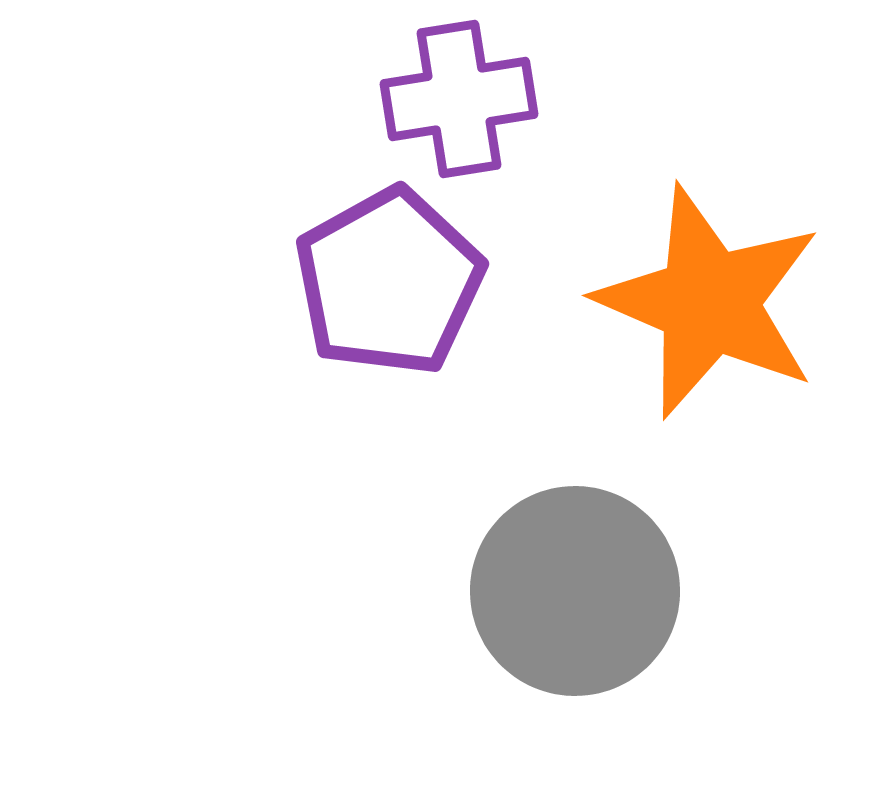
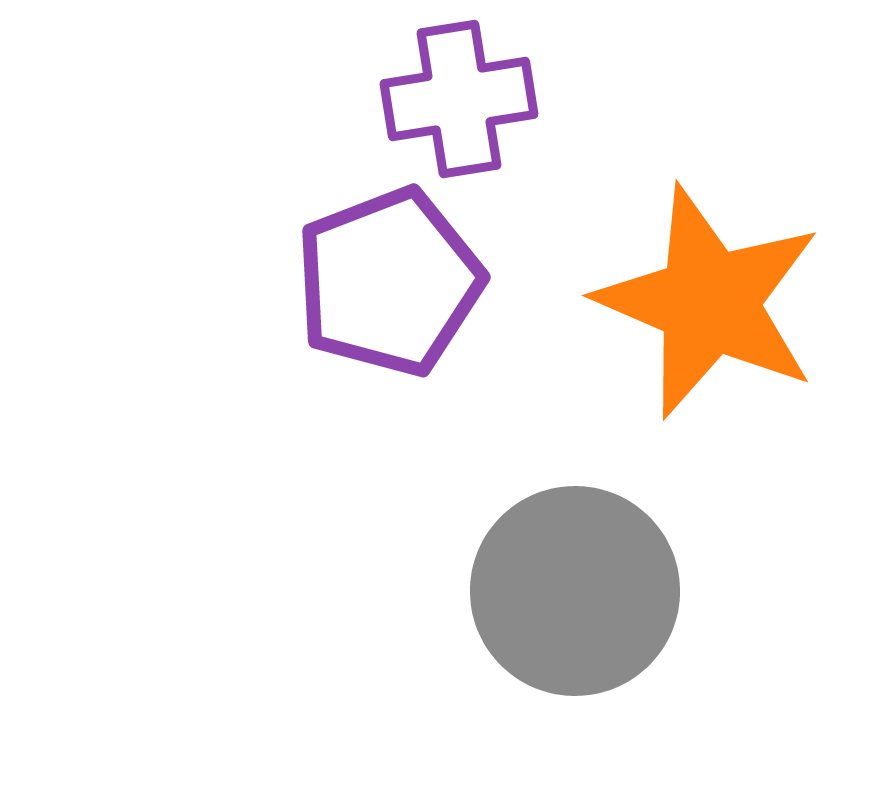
purple pentagon: rotated 8 degrees clockwise
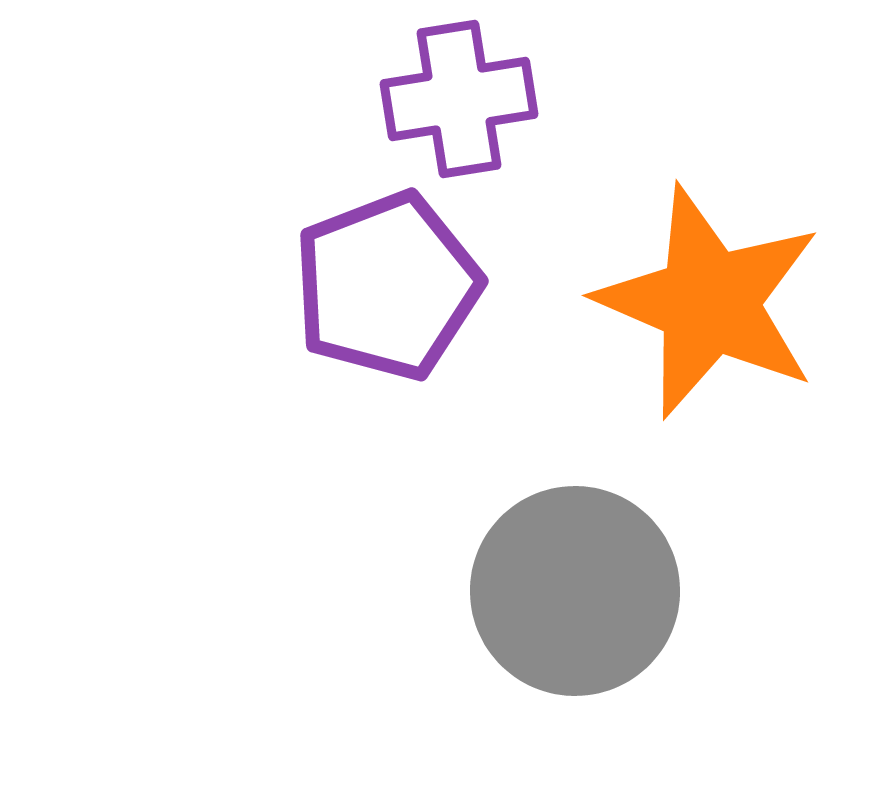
purple pentagon: moved 2 px left, 4 px down
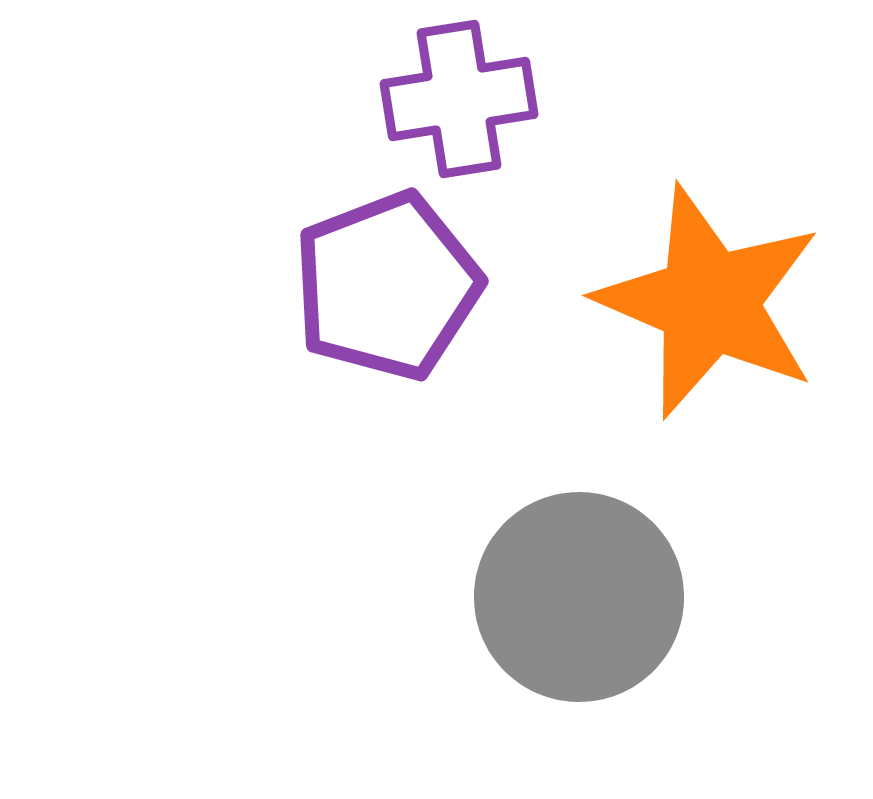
gray circle: moved 4 px right, 6 px down
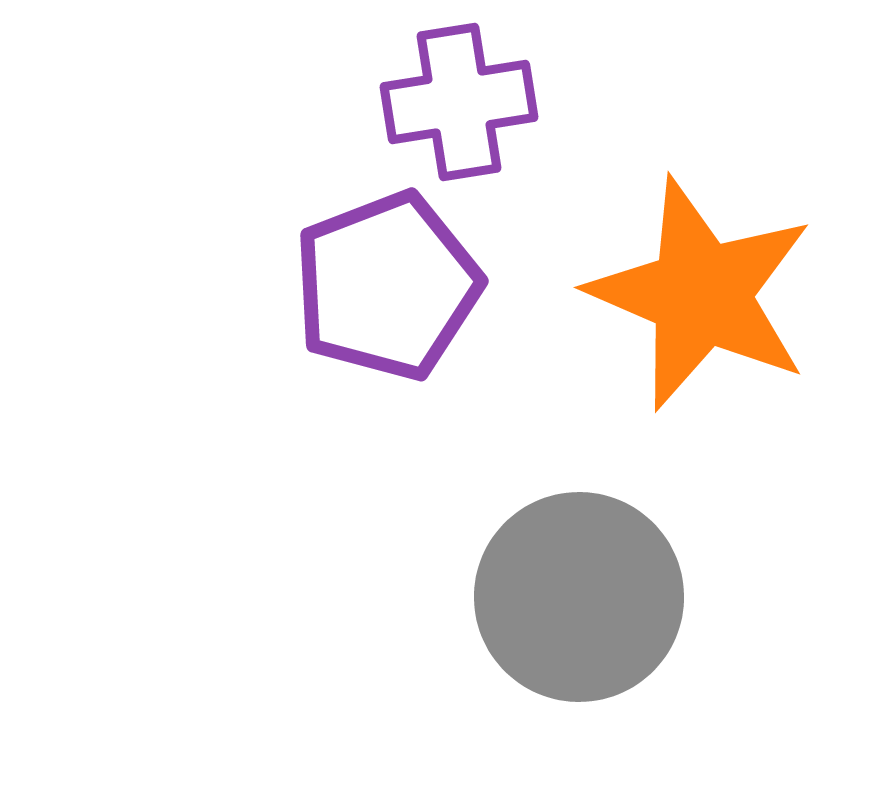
purple cross: moved 3 px down
orange star: moved 8 px left, 8 px up
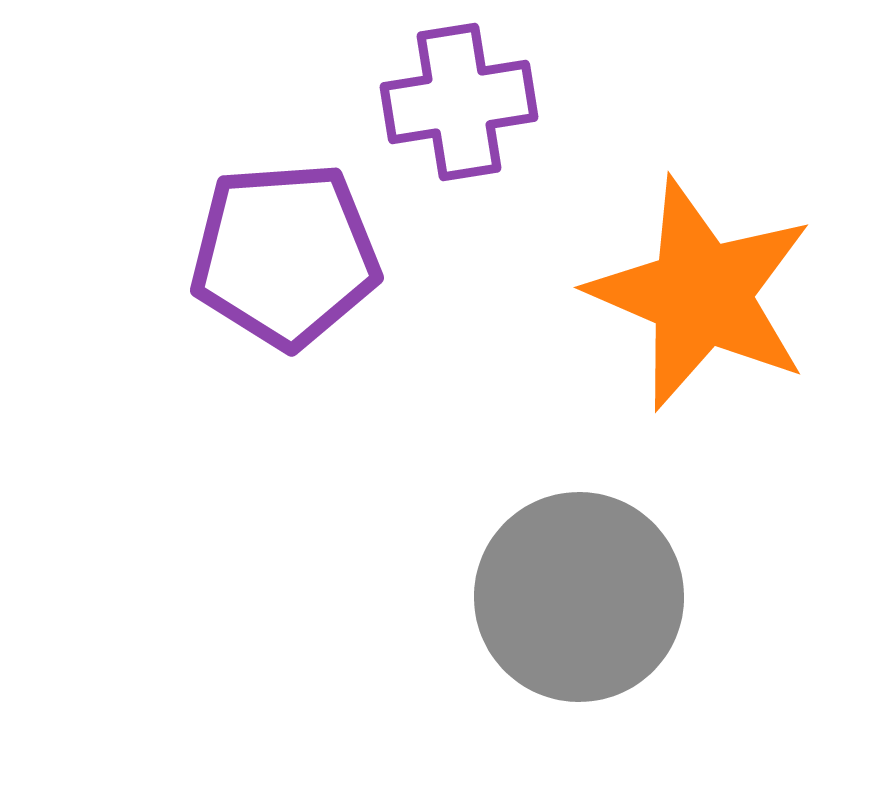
purple pentagon: moved 102 px left, 31 px up; rotated 17 degrees clockwise
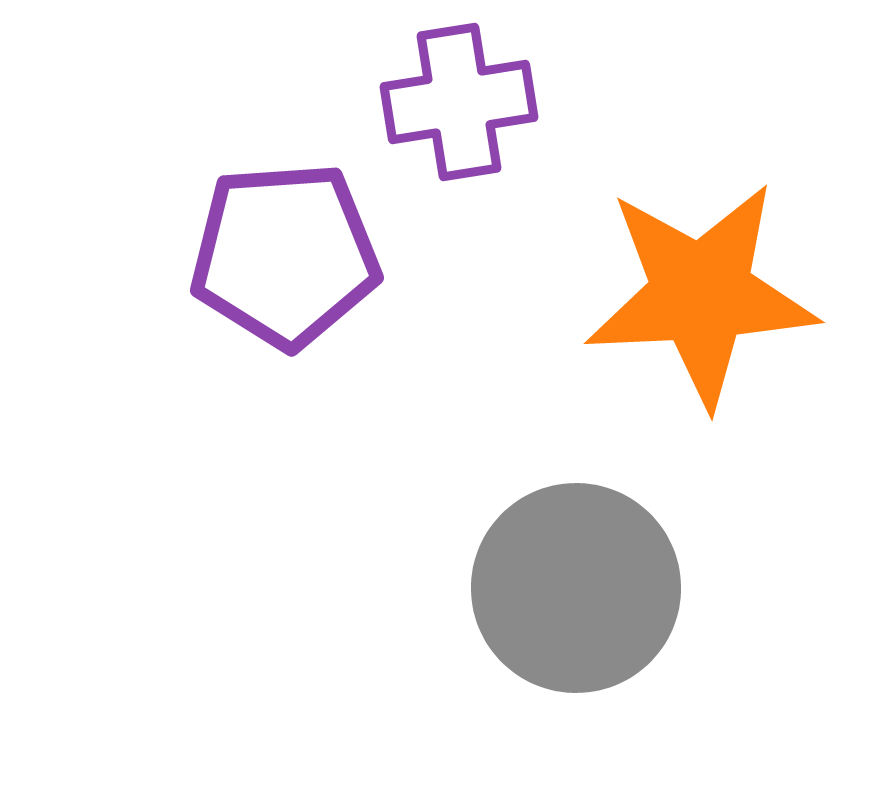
orange star: rotated 26 degrees counterclockwise
gray circle: moved 3 px left, 9 px up
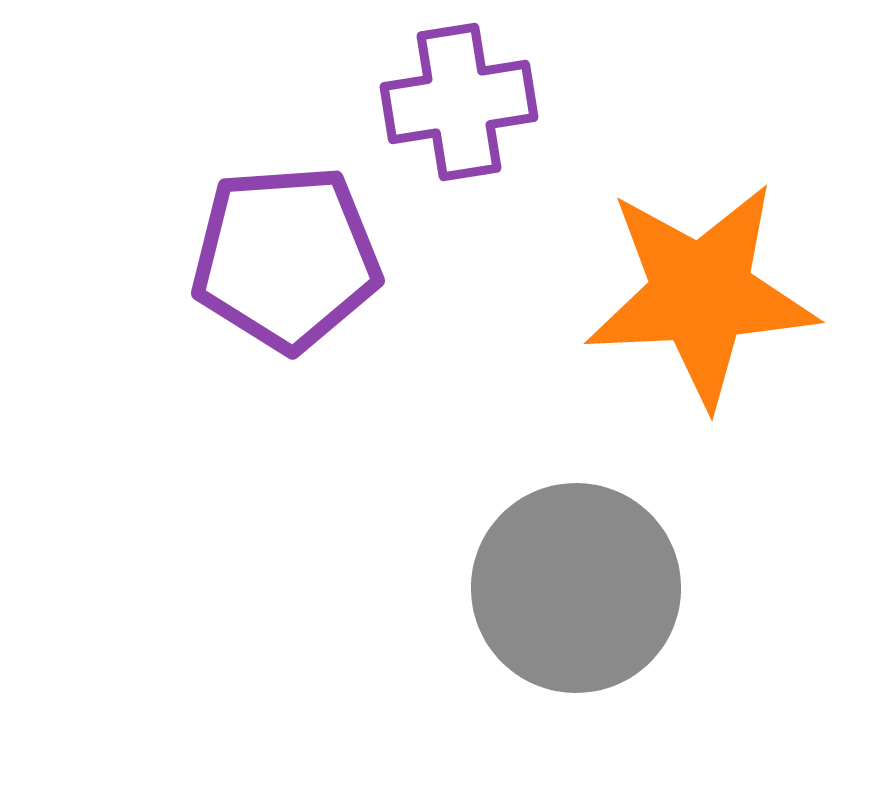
purple pentagon: moved 1 px right, 3 px down
